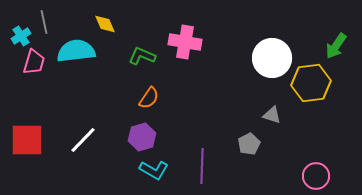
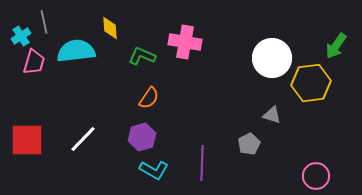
yellow diamond: moved 5 px right, 4 px down; rotated 20 degrees clockwise
white line: moved 1 px up
purple line: moved 3 px up
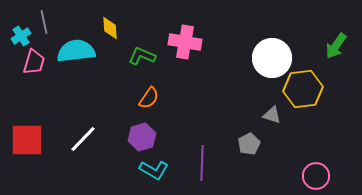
yellow hexagon: moved 8 px left, 6 px down
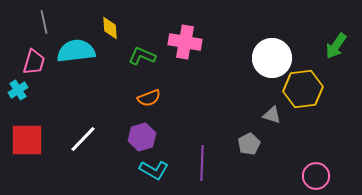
cyan cross: moved 3 px left, 54 px down
orange semicircle: rotated 35 degrees clockwise
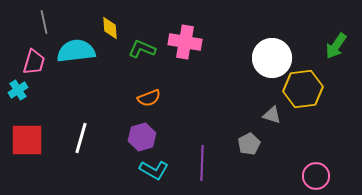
green L-shape: moved 7 px up
white line: moved 2 px left, 1 px up; rotated 28 degrees counterclockwise
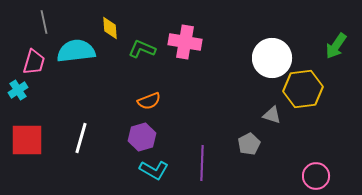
orange semicircle: moved 3 px down
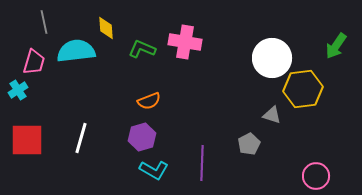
yellow diamond: moved 4 px left
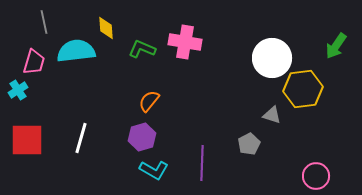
orange semicircle: rotated 150 degrees clockwise
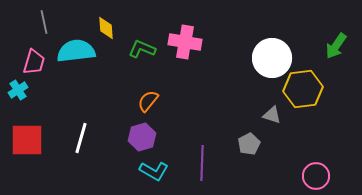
orange semicircle: moved 1 px left
cyan L-shape: moved 1 px down
